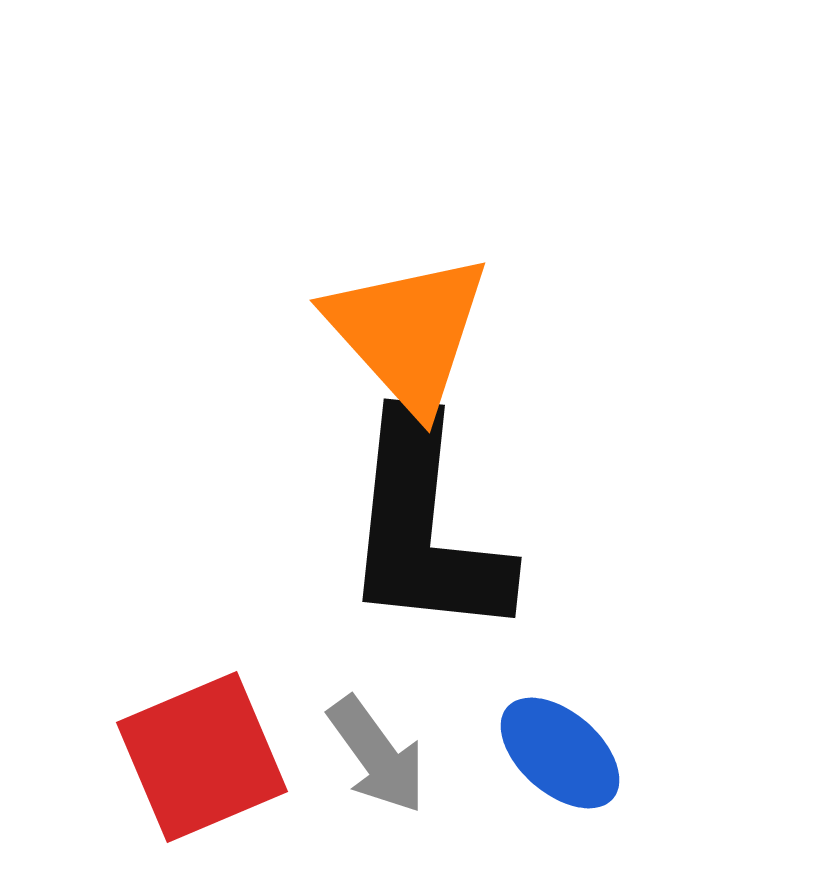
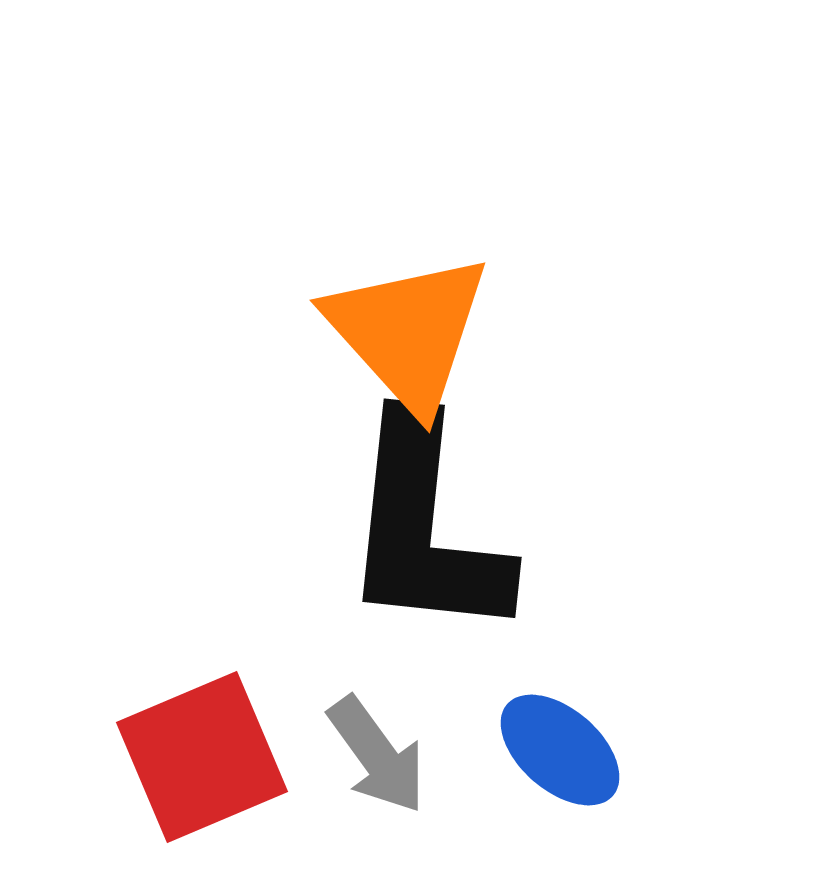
blue ellipse: moved 3 px up
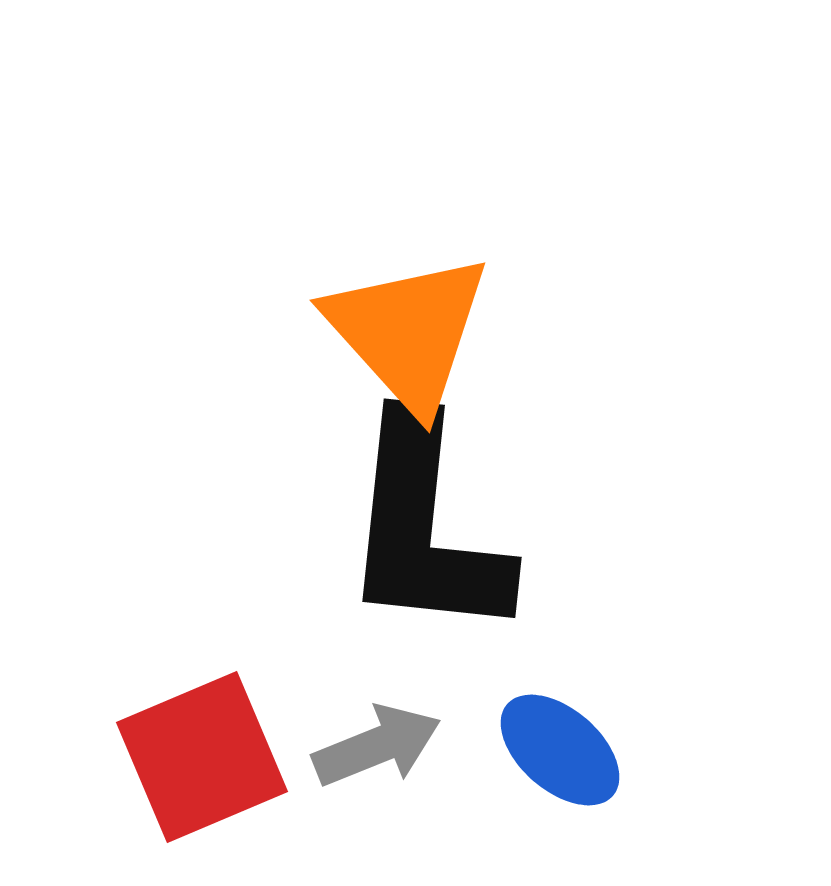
gray arrow: moved 9 px up; rotated 76 degrees counterclockwise
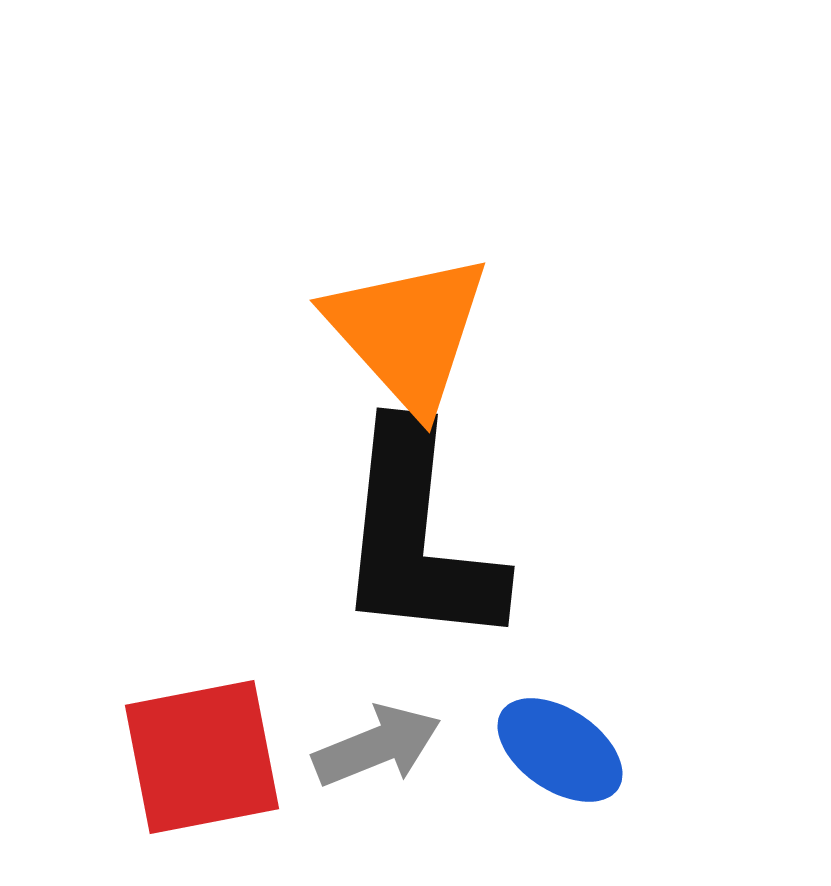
black L-shape: moved 7 px left, 9 px down
blue ellipse: rotated 7 degrees counterclockwise
red square: rotated 12 degrees clockwise
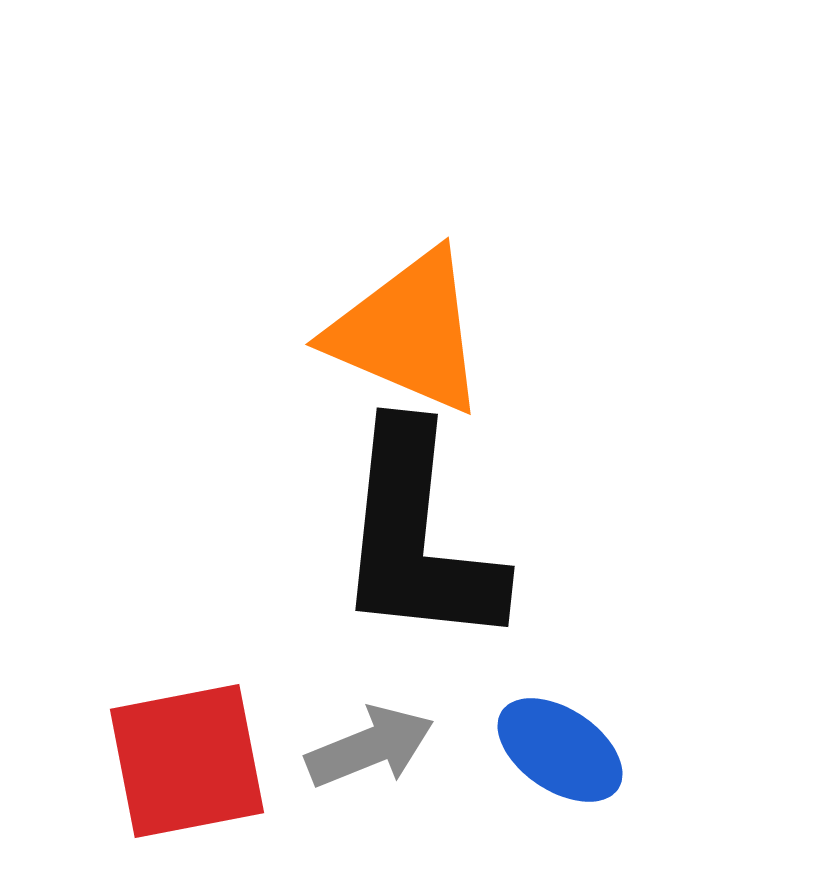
orange triangle: rotated 25 degrees counterclockwise
gray arrow: moved 7 px left, 1 px down
red square: moved 15 px left, 4 px down
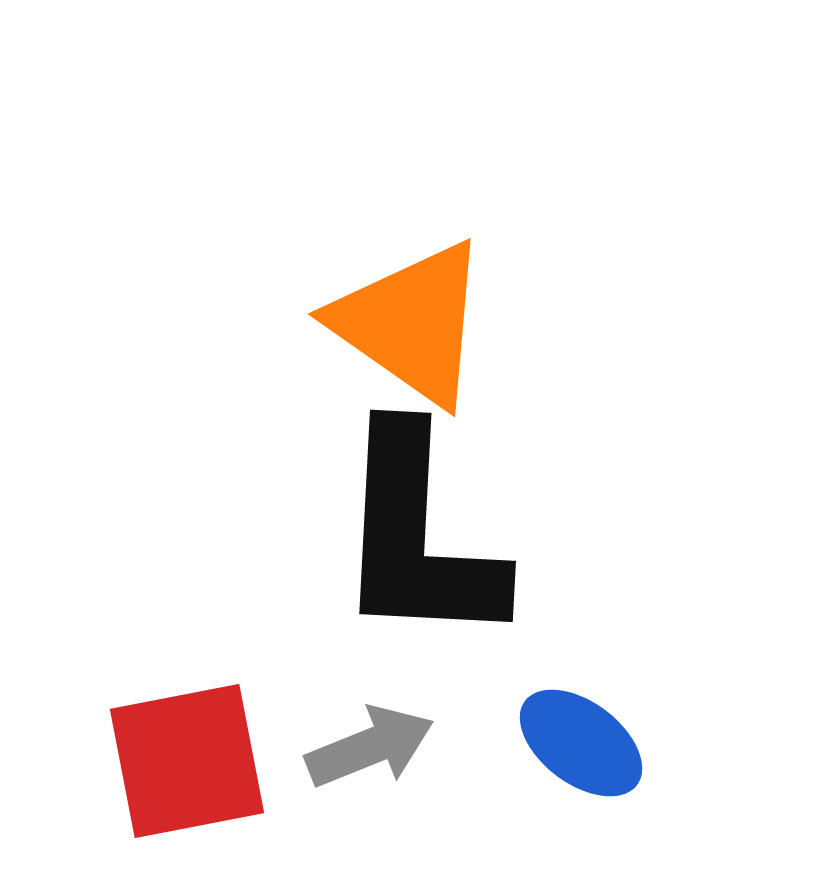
orange triangle: moved 3 px right, 9 px up; rotated 12 degrees clockwise
black L-shape: rotated 3 degrees counterclockwise
blue ellipse: moved 21 px right, 7 px up; rotated 3 degrees clockwise
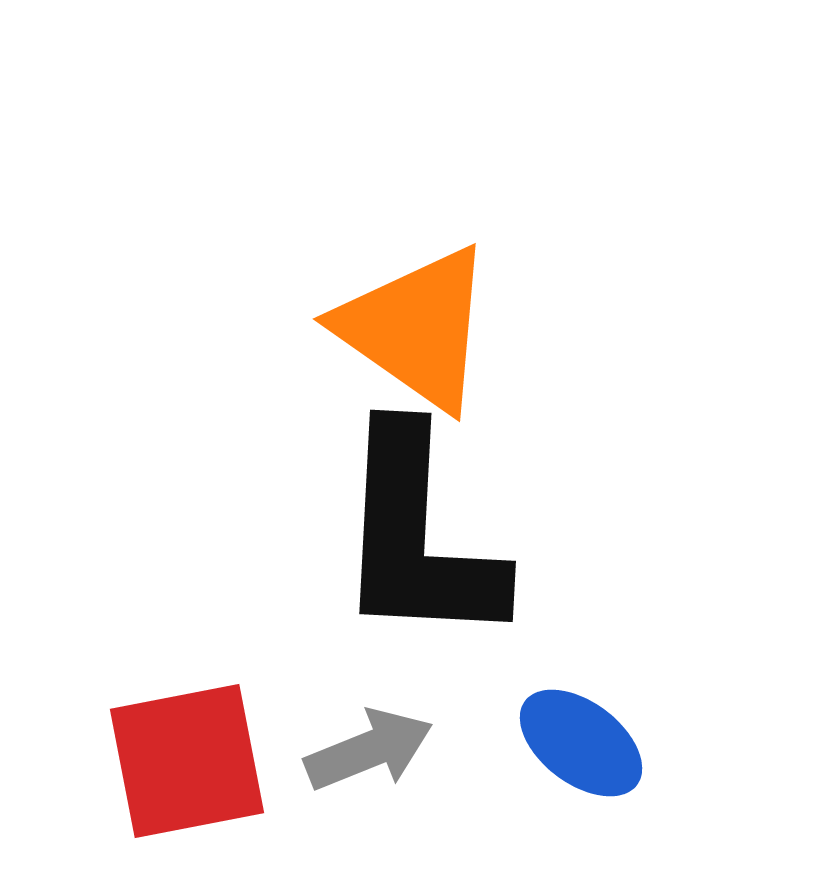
orange triangle: moved 5 px right, 5 px down
gray arrow: moved 1 px left, 3 px down
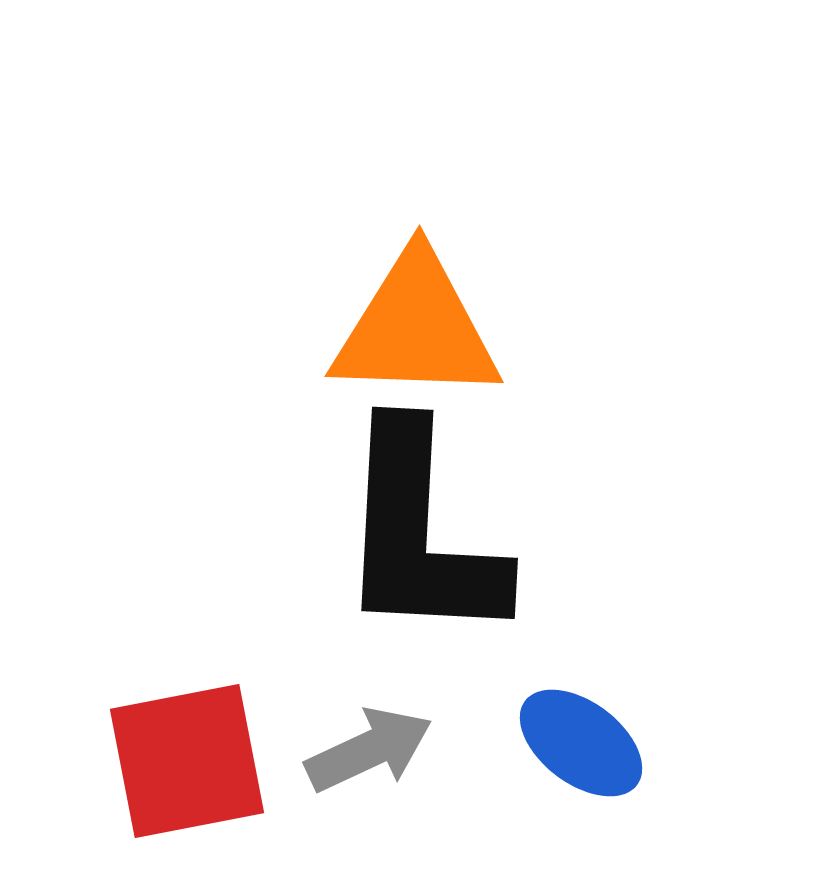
orange triangle: rotated 33 degrees counterclockwise
black L-shape: moved 2 px right, 3 px up
gray arrow: rotated 3 degrees counterclockwise
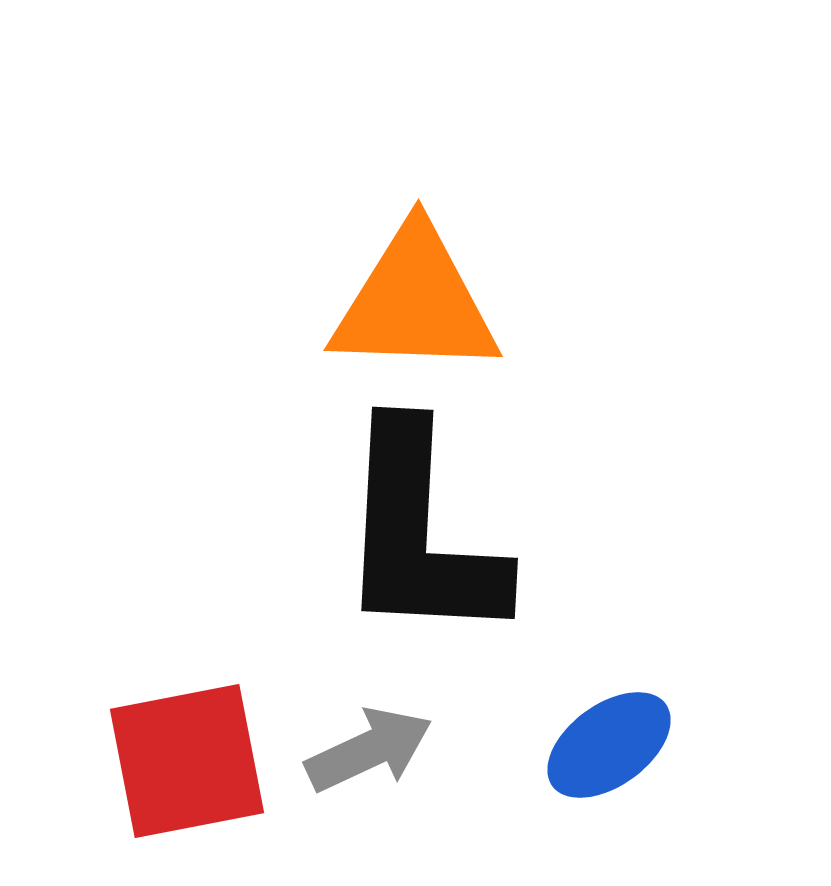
orange triangle: moved 1 px left, 26 px up
blue ellipse: moved 28 px right, 2 px down; rotated 73 degrees counterclockwise
